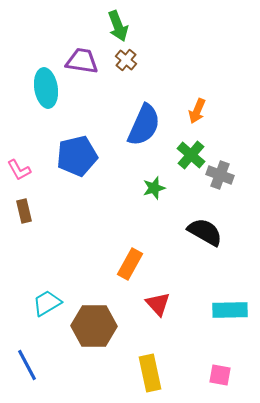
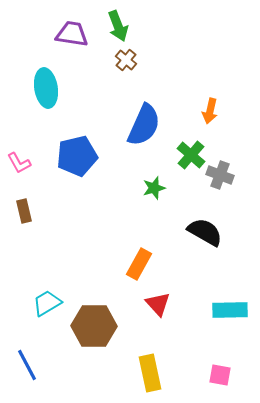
purple trapezoid: moved 10 px left, 27 px up
orange arrow: moved 13 px right; rotated 10 degrees counterclockwise
pink L-shape: moved 7 px up
orange rectangle: moved 9 px right
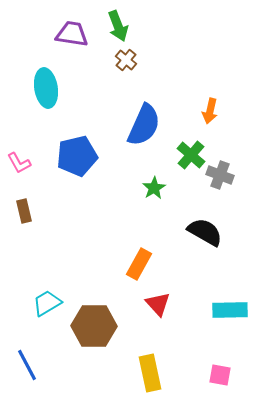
green star: rotated 15 degrees counterclockwise
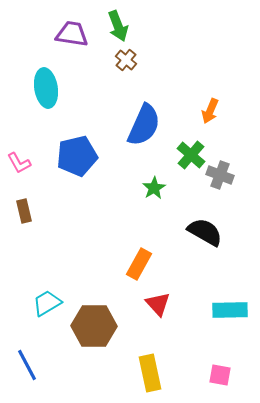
orange arrow: rotated 10 degrees clockwise
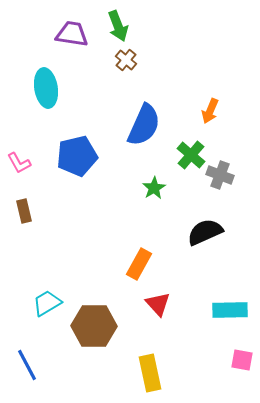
black semicircle: rotated 54 degrees counterclockwise
pink square: moved 22 px right, 15 px up
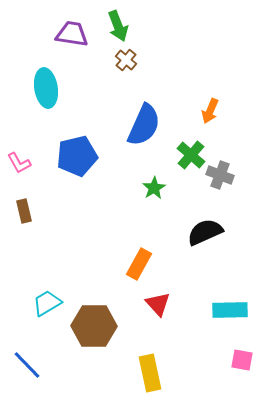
blue line: rotated 16 degrees counterclockwise
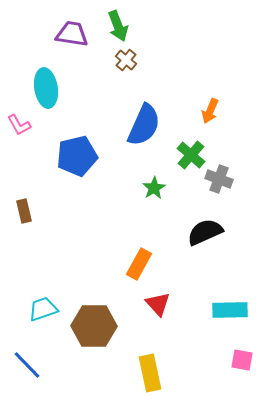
pink L-shape: moved 38 px up
gray cross: moved 1 px left, 4 px down
cyan trapezoid: moved 4 px left, 6 px down; rotated 12 degrees clockwise
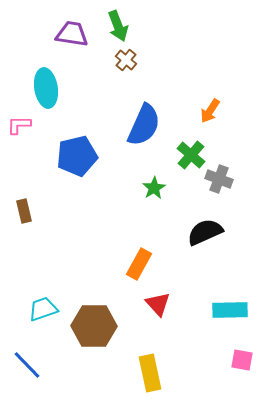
orange arrow: rotated 10 degrees clockwise
pink L-shape: rotated 120 degrees clockwise
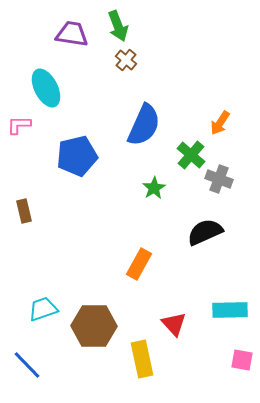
cyan ellipse: rotated 18 degrees counterclockwise
orange arrow: moved 10 px right, 12 px down
red triangle: moved 16 px right, 20 px down
yellow rectangle: moved 8 px left, 14 px up
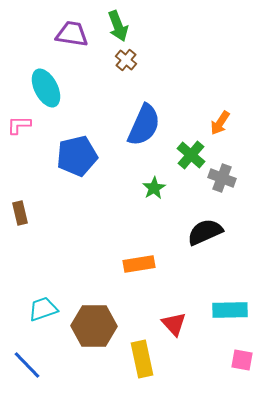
gray cross: moved 3 px right, 1 px up
brown rectangle: moved 4 px left, 2 px down
orange rectangle: rotated 52 degrees clockwise
